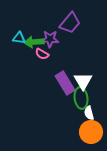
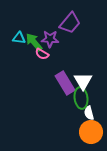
green arrow: rotated 54 degrees clockwise
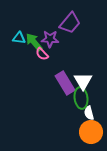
pink semicircle: rotated 16 degrees clockwise
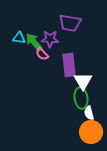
purple trapezoid: rotated 60 degrees clockwise
purple rectangle: moved 4 px right, 18 px up; rotated 25 degrees clockwise
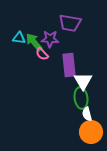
white semicircle: moved 2 px left, 1 px down
